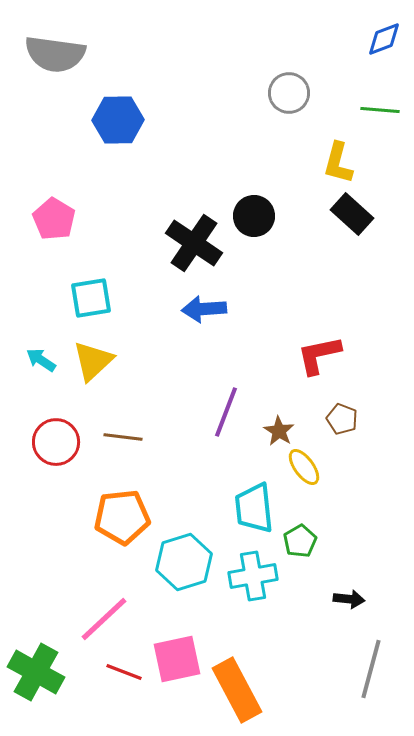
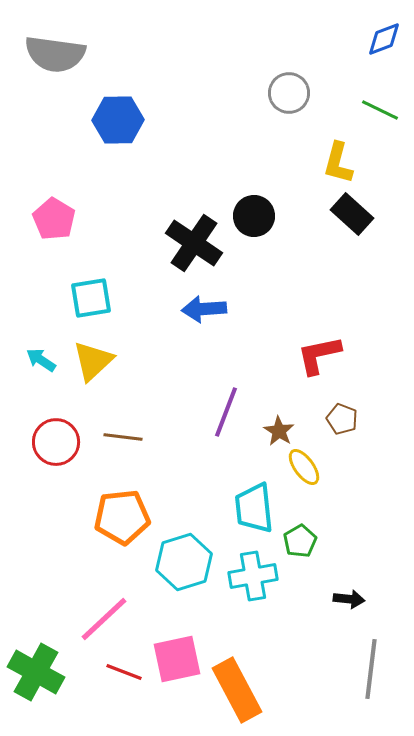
green line: rotated 21 degrees clockwise
gray line: rotated 8 degrees counterclockwise
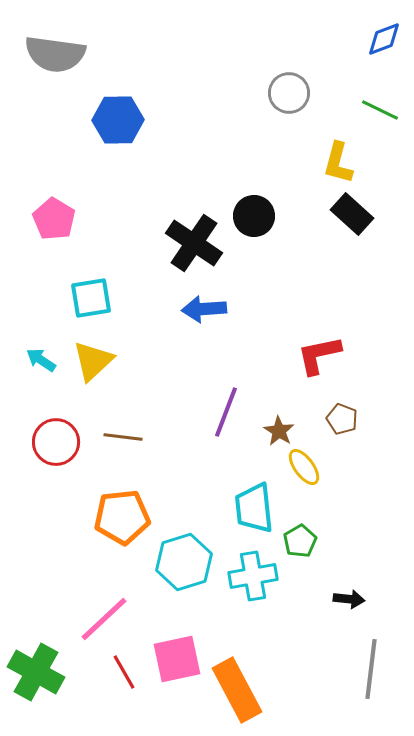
red line: rotated 39 degrees clockwise
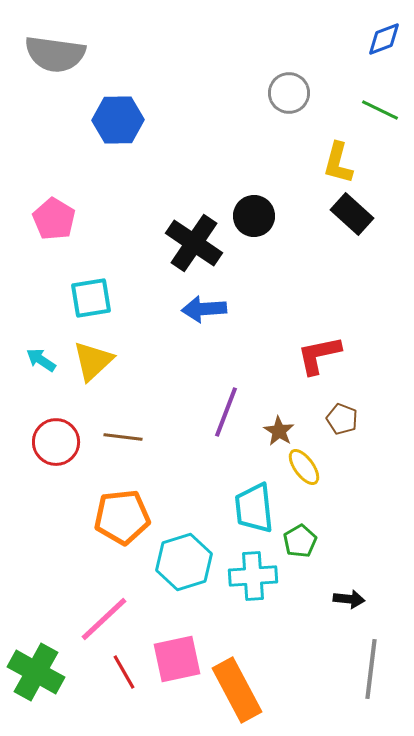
cyan cross: rotated 6 degrees clockwise
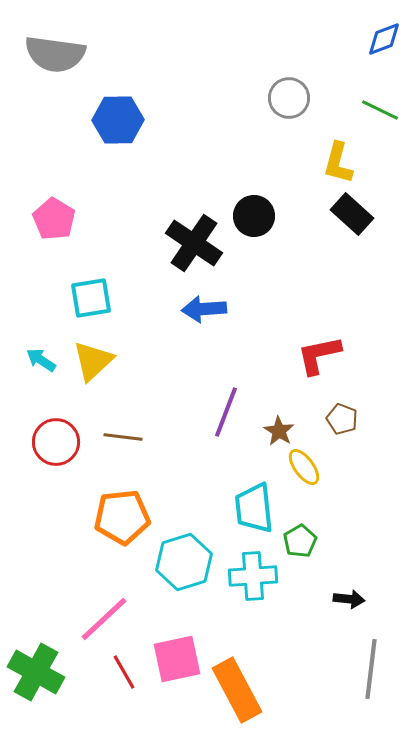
gray circle: moved 5 px down
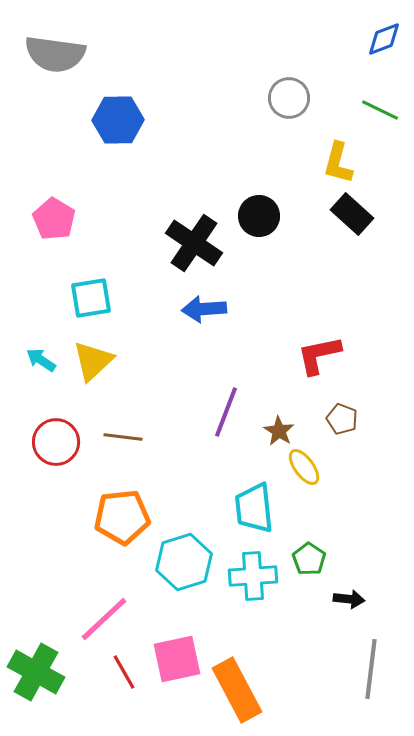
black circle: moved 5 px right
green pentagon: moved 9 px right, 18 px down; rotated 8 degrees counterclockwise
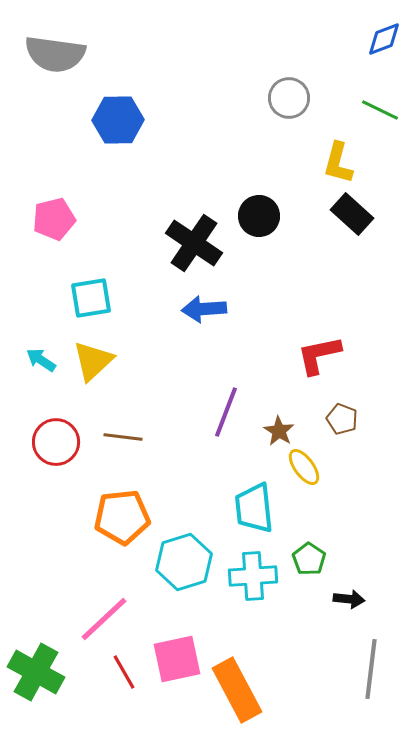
pink pentagon: rotated 27 degrees clockwise
